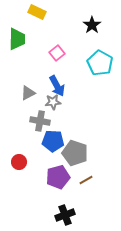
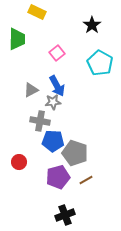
gray triangle: moved 3 px right, 3 px up
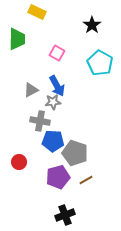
pink square: rotated 21 degrees counterclockwise
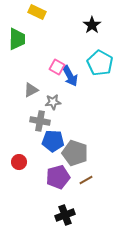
pink square: moved 14 px down
blue arrow: moved 13 px right, 10 px up
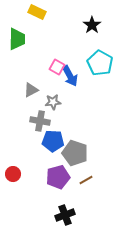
red circle: moved 6 px left, 12 px down
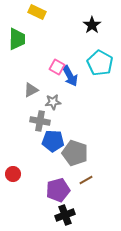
purple pentagon: moved 13 px down
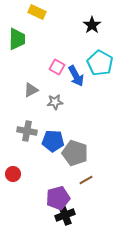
blue arrow: moved 6 px right
gray star: moved 2 px right
gray cross: moved 13 px left, 10 px down
purple pentagon: moved 8 px down
